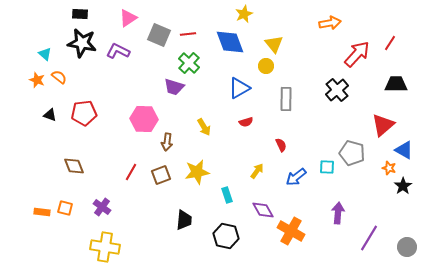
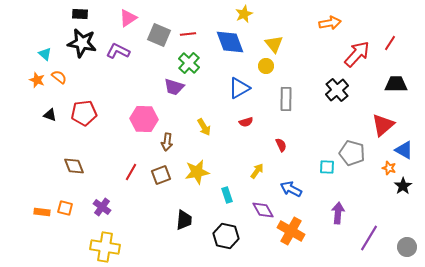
blue arrow at (296, 177): moved 5 px left, 12 px down; rotated 65 degrees clockwise
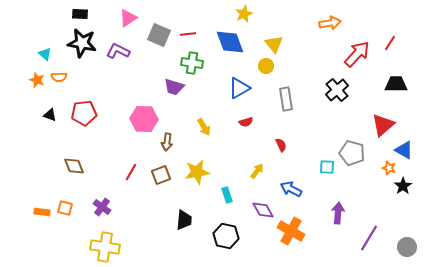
green cross at (189, 63): moved 3 px right; rotated 35 degrees counterclockwise
orange semicircle at (59, 77): rotated 140 degrees clockwise
gray rectangle at (286, 99): rotated 10 degrees counterclockwise
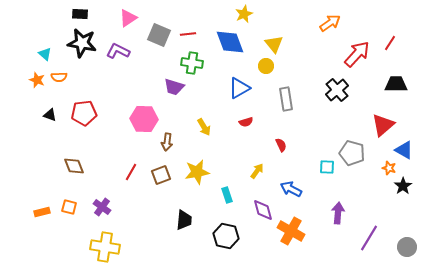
orange arrow at (330, 23): rotated 25 degrees counterclockwise
orange square at (65, 208): moved 4 px right, 1 px up
purple diamond at (263, 210): rotated 15 degrees clockwise
orange rectangle at (42, 212): rotated 21 degrees counterclockwise
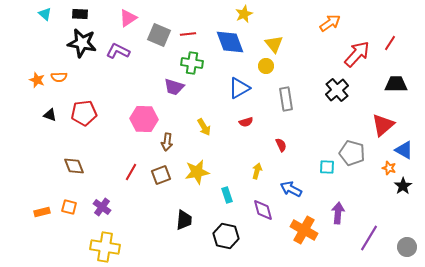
cyan triangle at (45, 54): moved 40 px up
yellow arrow at (257, 171): rotated 21 degrees counterclockwise
orange cross at (291, 231): moved 13 px right, 1 px up
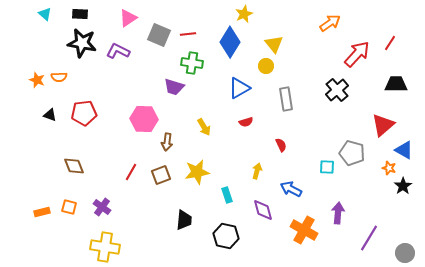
blue diamond at (230, 42): rotated 52 degrees clockwise
gray circle at (407, 247): moved 2 px left, 6 px down
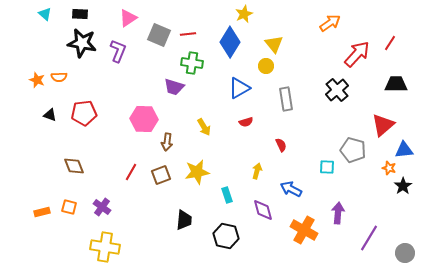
purple L-shape at (118, 51): rotated 85 degrees clockwise
blue triangle at (404, 150): rotated 36 degrees counterclockwise
gray pentagon at (352, 153): moved 1 px right, 3 px up
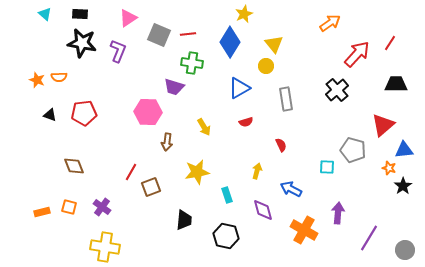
pink hexagon at (144, 119): moved 4 px right, 7 px up
brown square at (161, 175): moved 10 px left, 12 px down
gray circle at (405, 253): moved 3 px up
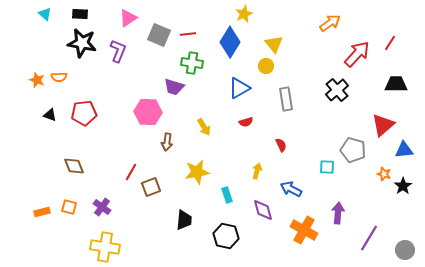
orange star at (389, 168): moved 5 px left, 6 px down
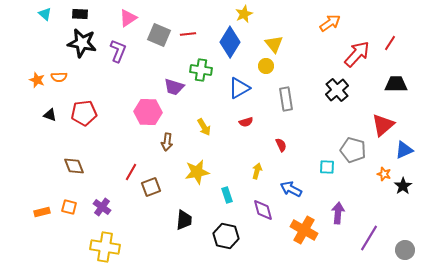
green cross at (192, 63): moved 9 px right, 7 px down
blue triangle at (404, 150): rotated 18 degrees counterclockwise
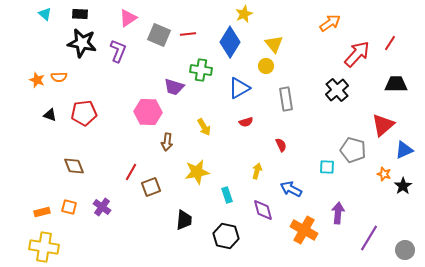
yellow cross at (105, 247): moved 61 px left
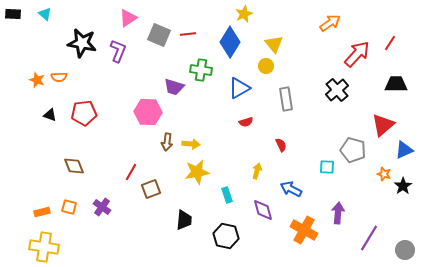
black rectangle at (80, 14): moved 67 px left
yellow arrow at (204, 127): moved 13 px left, 17 px down; rotated 54 degrees counterclockwise
brown square at (151, 187): moved 2 px down
